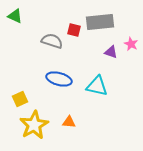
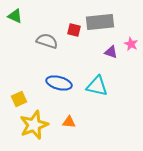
gray semicircle: moved 5 px left
blue ellipse: moved 4 px down
yellow square: moved 1 px left
yellow star: rotated 8 degrees clockwise
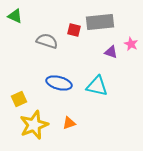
orange triangle: moved 1 px down; rotated 24 degrees counterclockwise
